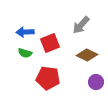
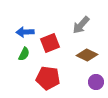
green semicircle: moved 1 px left, 1 px down; rotated 80 degrees counterclockwise
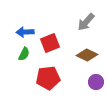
gray arrow: moved 5 px right, 3 px up
red pentagon: rotated 15 degrees counterclockwise
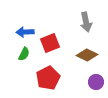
gray arrow: rotated 54 degrees counterclockwise
red pentagon: rotated 20 degrees counterclockwise
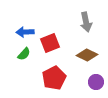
green semicircle: rotated 16 degrees clockwise
red pentagon: moved 6 px right
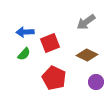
gray arrow: rotated 66 degrees clockwise
red pentagon: rotated 20 degrees counterclockwise
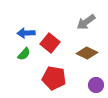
blue arrow: moved 1 px right, 1 px down
red square: rotated 30 degrees counterclockwise
brown diamond: moved 2 px up
red pentagon: rotated 15 degrees counterclockwise
purple circle: moved 3 px down
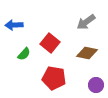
blue arrow: moved 12 px left, 8 px up
brown diamond: rotated 15 degrees counterclockwise
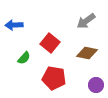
gray arrow: moved 1 px up
green semicircle: moved 4 px down
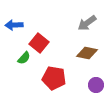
gray arrow: moved 1 px right, 2 px down
red square: moved 11 px left
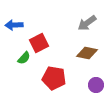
red square: rotated 24 degrees clockwise
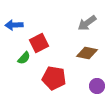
purple circle: moved 1 px right, 1 px down
